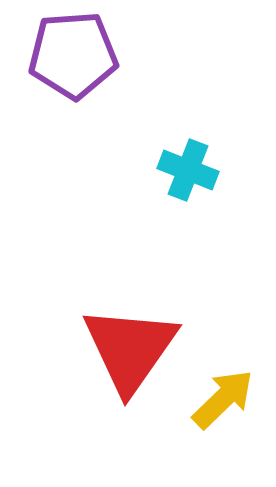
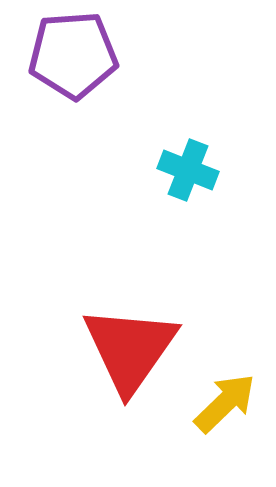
yellow arrow: moved 2 px right, 4 px down
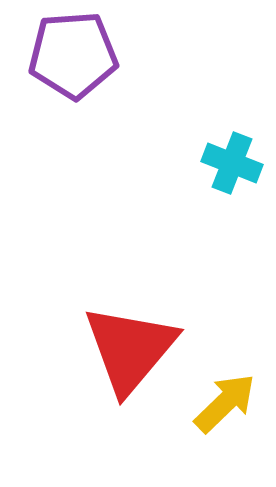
cyan cross: moved 44 px right, 7 px up
red triangle: rotated 5 degrees clockwise
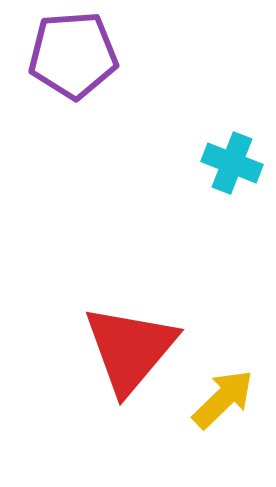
yellow arrow: moved 2 px left, 4 px up
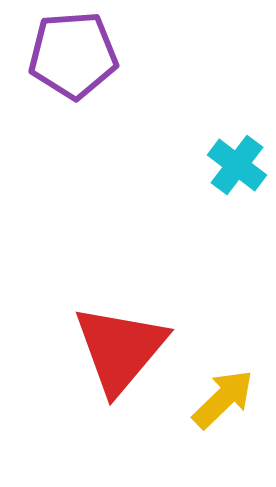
cyan cross: moved 5 px right, 2 px down; rotated 16 degrees clockwise
red triangle: moved 10 px left
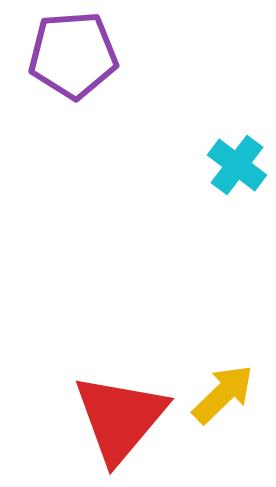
red triangle: moved 69 px down
yellow arrow: moved 5 px up
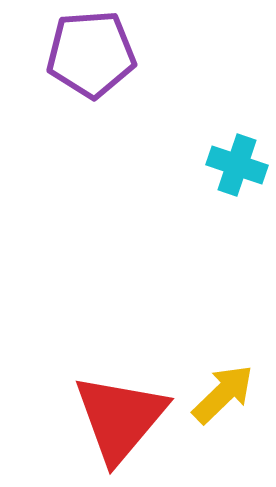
purple pentagon: moved 18 px right, 1 px up
cyan cross: rotated 18 degrees counterclockwise
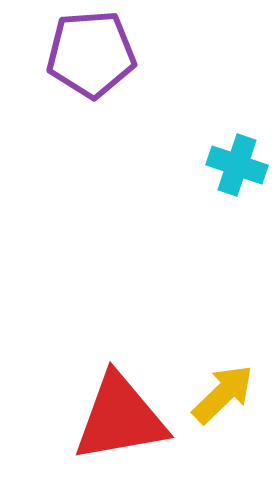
red triangle: rotated 40 degrees clockwise
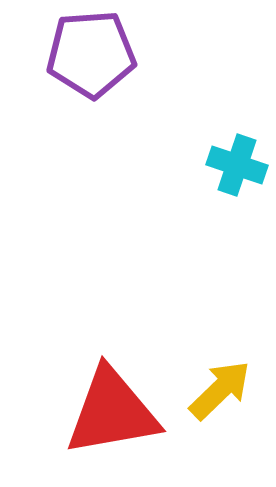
yellow arrow: moved 3 px left, 4 px up
red triangle: moved 8 px left, 6 px up
